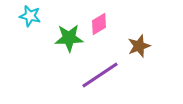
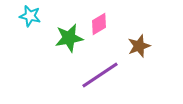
green star: rotated 8 degrees counterclockwise
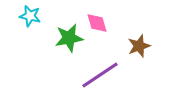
pink diamond: moved 2 px left, 1 px up; rotated 75 degrees counterclockwise
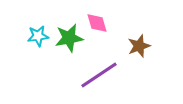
cyan star: moved 8 px right, 20 px down; rotated 20 degrees counterclockwise
purple line: moved 1 px left
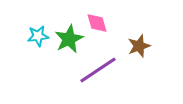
green star: moved 1 px down; rotated 16 degrees counterclockwise
purple line: moved 1 px left, 5 px up
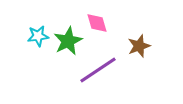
green star: moved 1 px left, 2 px down
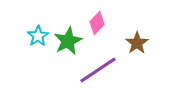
pink diamond: rotated 60 degrees clockwise
cyan star: rotated 25 degrees counterclockwise
brown star: moved 2 px left, 3 px up; rotated 15 degrees counterclockwise
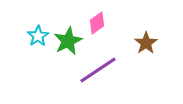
pink diamond: rotated 10 degrees clockwise
brown star: moved 9 px right
